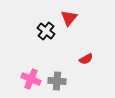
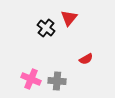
black cross: moved 3 px up
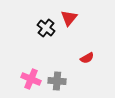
red semicircle: moved 1 px right, 1 px up
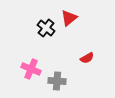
red triangle: rotated 12 degrees clockwise
pink cross: moved 10 px up
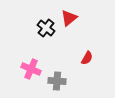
red semicircle: rotated 32 degrees counterclockwise
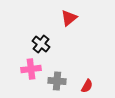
black cross: moved 5 px left, 16 px down
red semicircle: moved 28 px down
pink cross: rotated 30 degrees counterclockwise
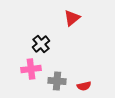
red triangle: moved 3 px right
black cross: rotated 12 degrees clockwise
red semicircle: moved 3 px left; rotated 48 degrees clockwise
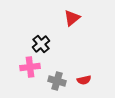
pink cross: moved 1 px left, 2 px up
gray cross: rotated 12 degrees clockwise
red semicircle: moved 6 px up
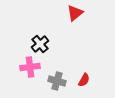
red triangle: moved 3 px right, 5 px up
black cross: moved 1 px left
red semicircle: rotated 48 degrees counterclockwise
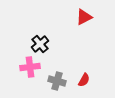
red triangle: moved 9 px right, 4 px down; rotated 12 degrees clockwise
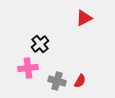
red triangle: moved 1 px down
pink cross: moved 2 px left, 1 px down
red semicircle: moved 4 px left, 1 px down
